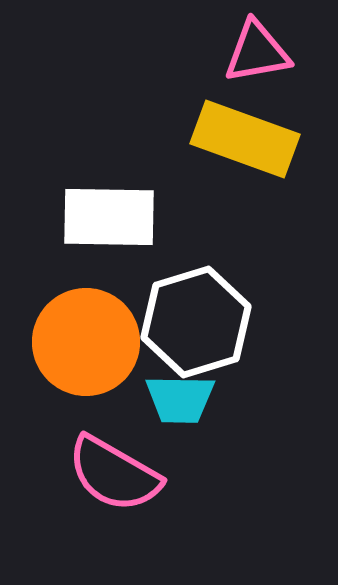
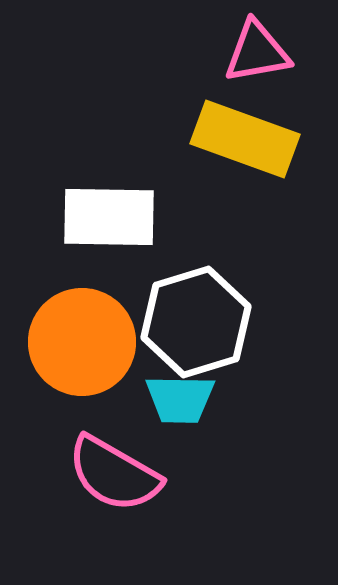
orange circle: moved 4 px left
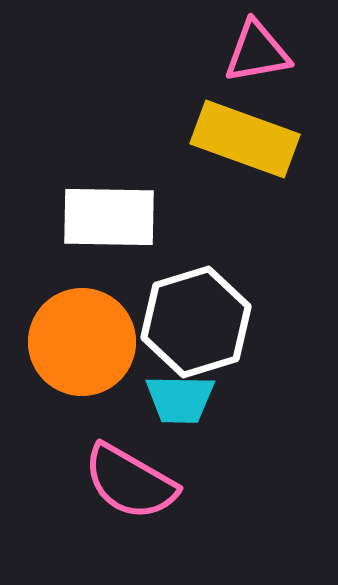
pink semicircle: moved 16 px right, 8 px down
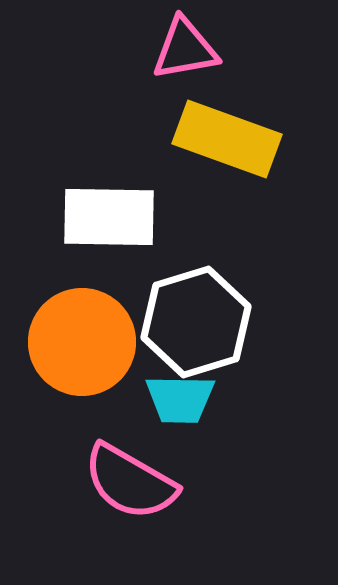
pink triangle: moved 72 px left, 3 px up
yellow rectangle: moved 18 px left
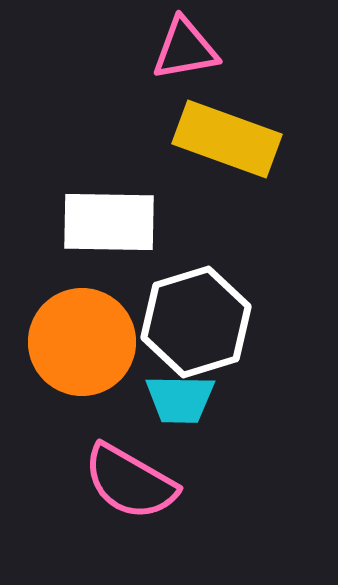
white rectangle: moved 5 px down
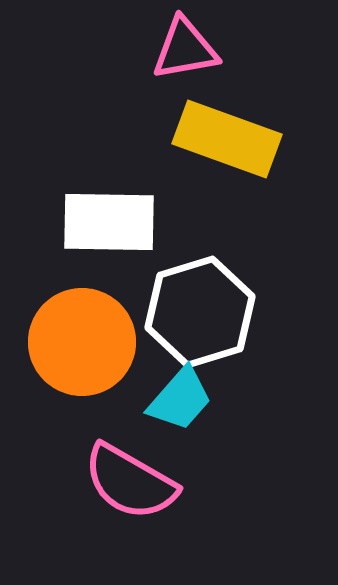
white hexagon: moved 4 px right, 10 px up
cyan trapezoid: rotated 50 degrees counterclockwise
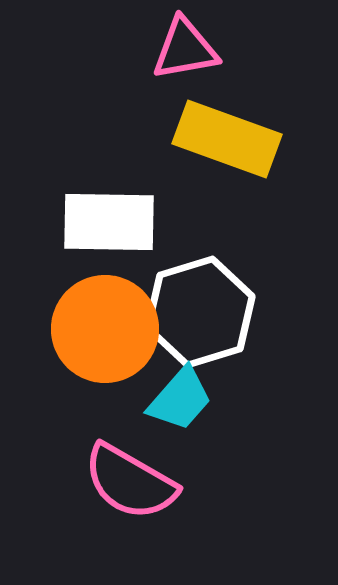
orange circle: moved 23 px right, 13 px up
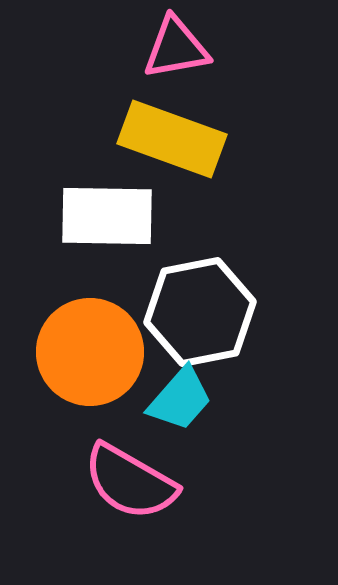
pink triangle: moved 9 px left, 1 px up
yellow rectangle: moved 55 px left
white rectangle: moved 2 px left, 6 px up
white hexagon: rotated 6 degrees clockwise
orange circle: moved 15 px left, 23 px down
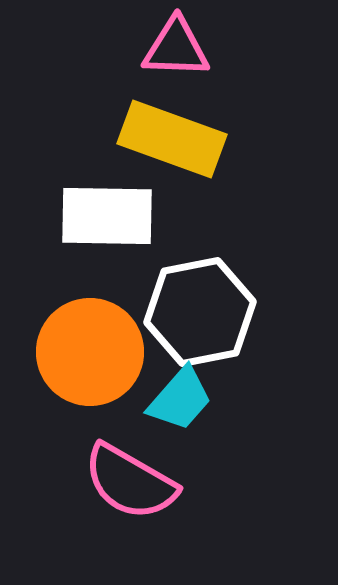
pink triangle: rotated 12 degrees clockwise
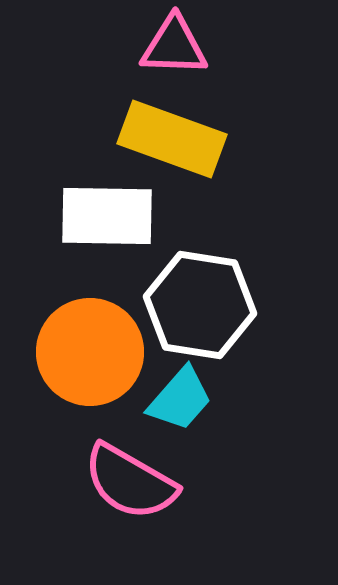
pink triangle: moved 2 px left, 2 px up
white hexagon: moved 7 px up; rotated 20 degrees clockwise
